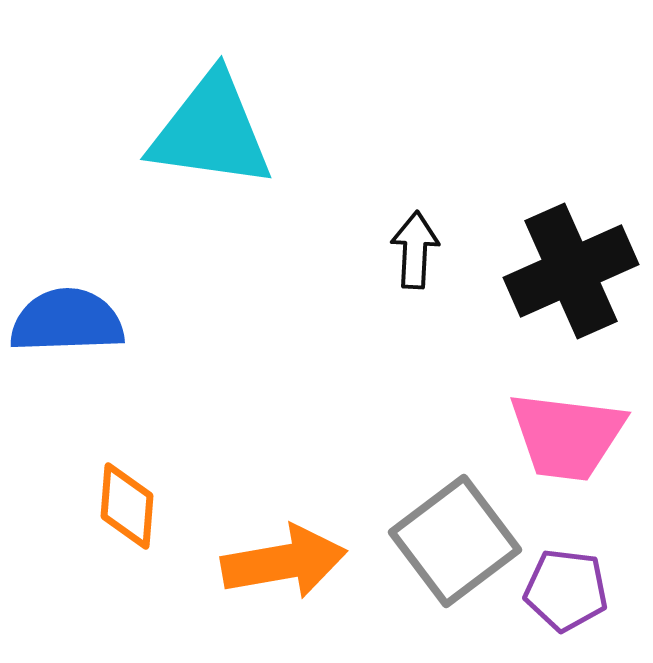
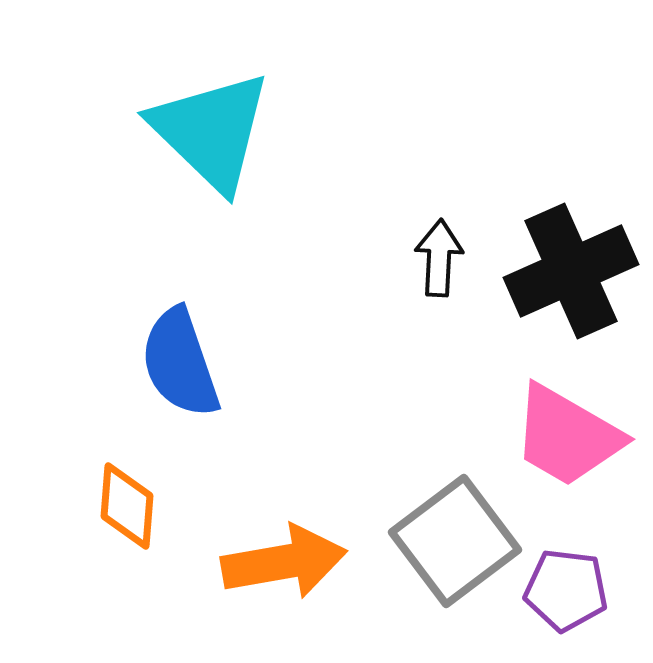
cyan triangle: rotated 36 degrees clockwise
black arrow: moved 24 px right, 8 px down
blue semicircle: moved 113 px right, 42 px down; rotated 107 degrees counterclockwise
pink trapezoid: rotated 23 degrees clockwise
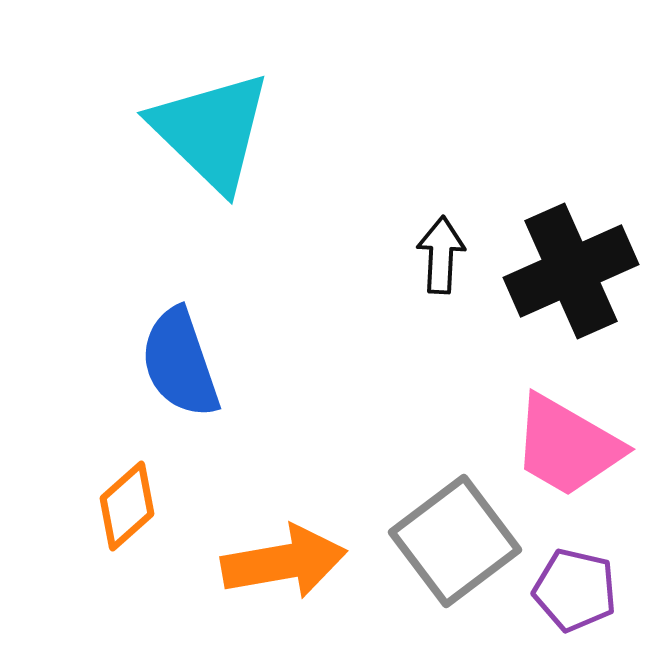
black arrow: moved 2 px right, 3 px up
pink trapezoid: moved 10 px down
orange diamond: rotated 44 degrees clockwise
purple pentagon: moved 9 px right; rotated 6 degrees clockwise
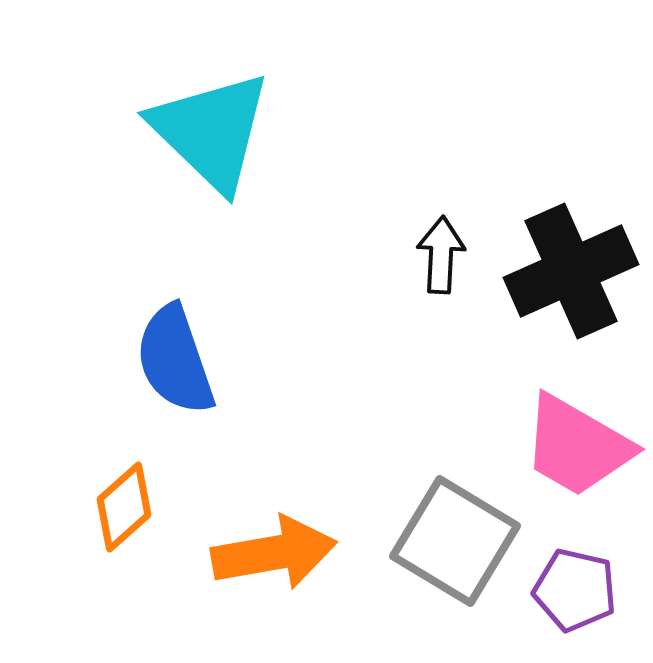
blue semicircle: moved 5 px left, 3 px up
pink trapezoid: moved 10 px right
orange diamond: moved 3 px left, 1 px down
gray square: rotated 22 degrees counterclockwise
orange arrow: moved 10 px left, 9 px up
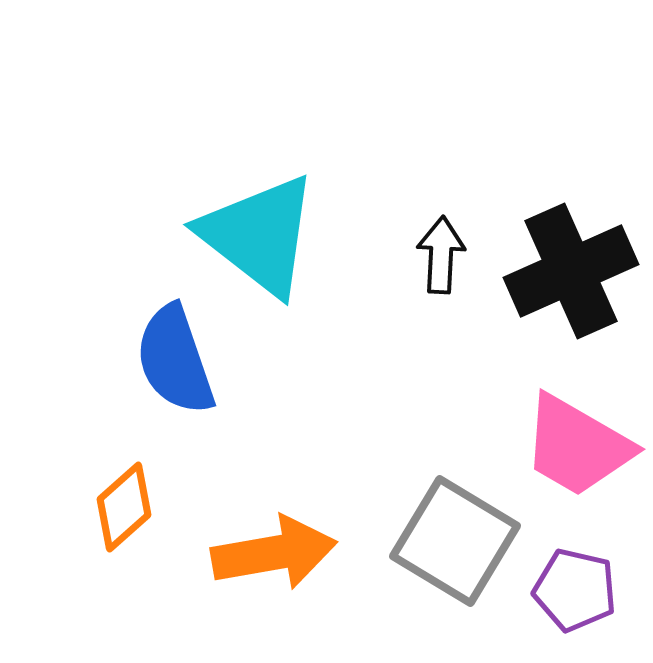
cyan triangle: moved 48 px right, 104 px down; rotated 6 degrees counterclockwise
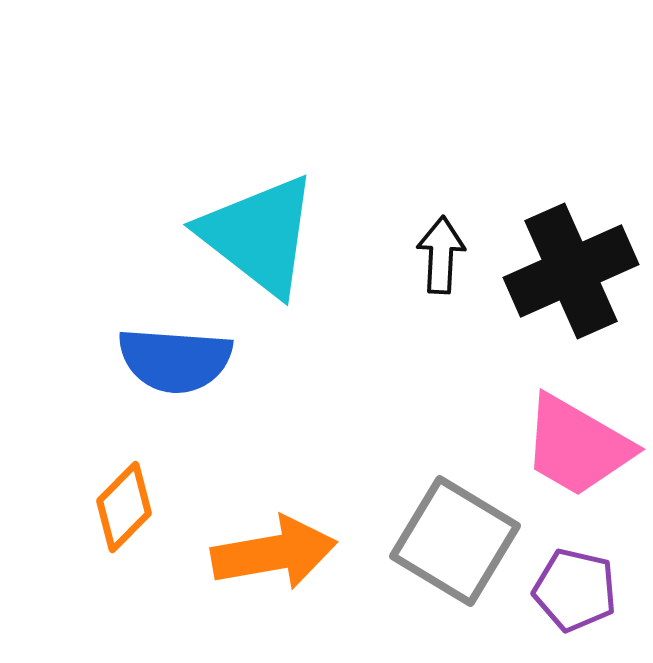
blue semicircle: rotated 67 degrees counterclockwise
orange diamond: rotated 4 degrees counterclockwise
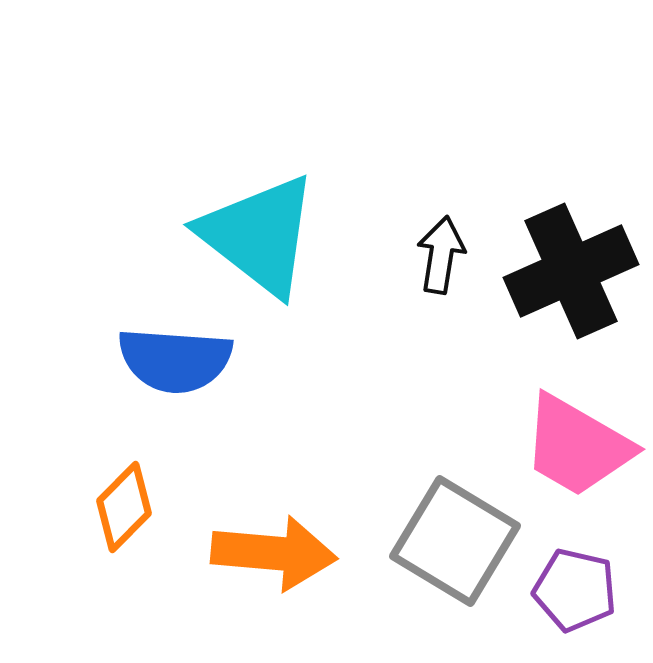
black arrow: rotated 6 degrees clockwise
orange arrow: rotated 15 degrees clockwise
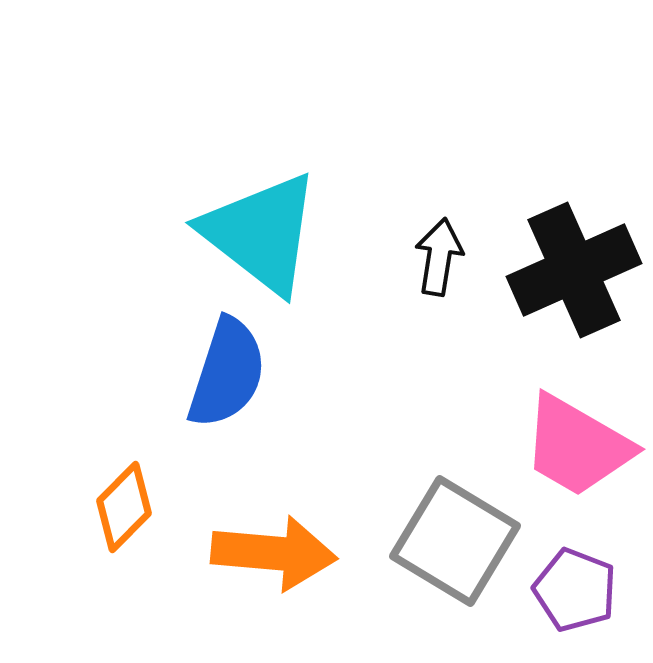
cyan triangle: moved 2 px right, 2 px up
black arrow: moved 2 px left, 2 px down
black cross: moved 3 px right, 1 px up
blue semicircle: moved 52 px right, 13 px down; rotated 76 degrees counterclockwise
purple pentagon: rotated 8 degrees clockwise
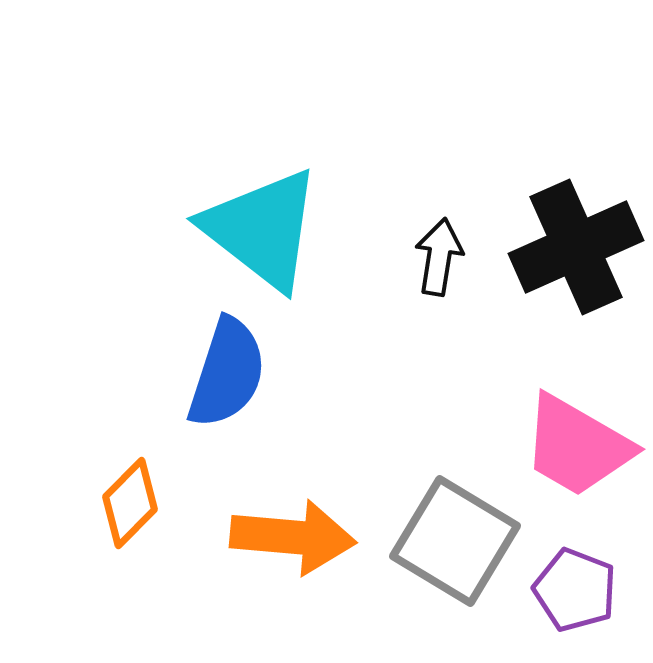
cyan triangle: moved 1 px right, 4 px up
black cross: moved 2 px right, 23 px up
orange diamond: moved 6 px right, 4 px up
orange arrow: moved 19 px right, 16 px up
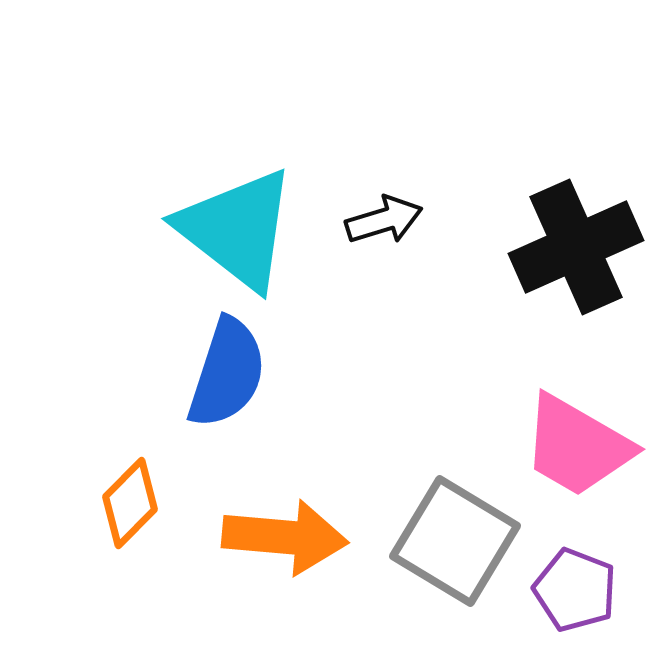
cyan triangle: moved 25 px left
black arrow: moved 55 px left, 37 px up; rotated 64 degrees clockwise
orange arrow: moved 8 px left
